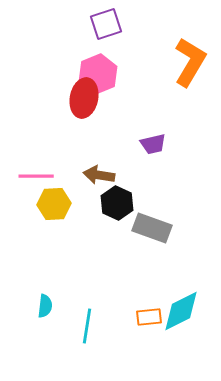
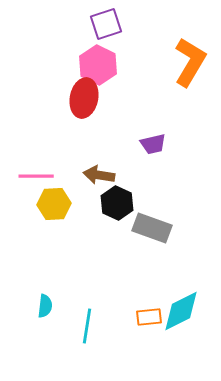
pink hexagon: moved 9 px up; rotated 12 degrees counterclockwise
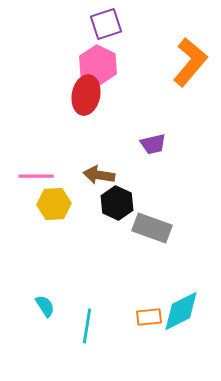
orange L-shape: rotated 9 degrees clockwise
red ellipse: moved 2 px right, 3 px up
cyan semicircle: rotated 40 degrees counterclockwise
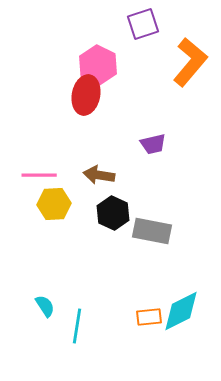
purple square: moved 37 px right
pink line: moved 3 px right, 1 px up
black hexagon: moved 4 px left, 10 px down
gray rectangle: moved 3 px down; rotated 9 degrees counterclockwise
cyan line: moved 10 px left
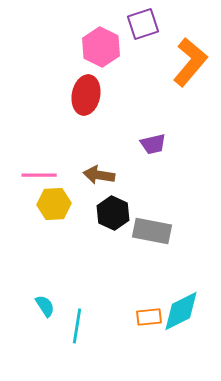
pink hexagon: moved 3 px right, 18 px up
